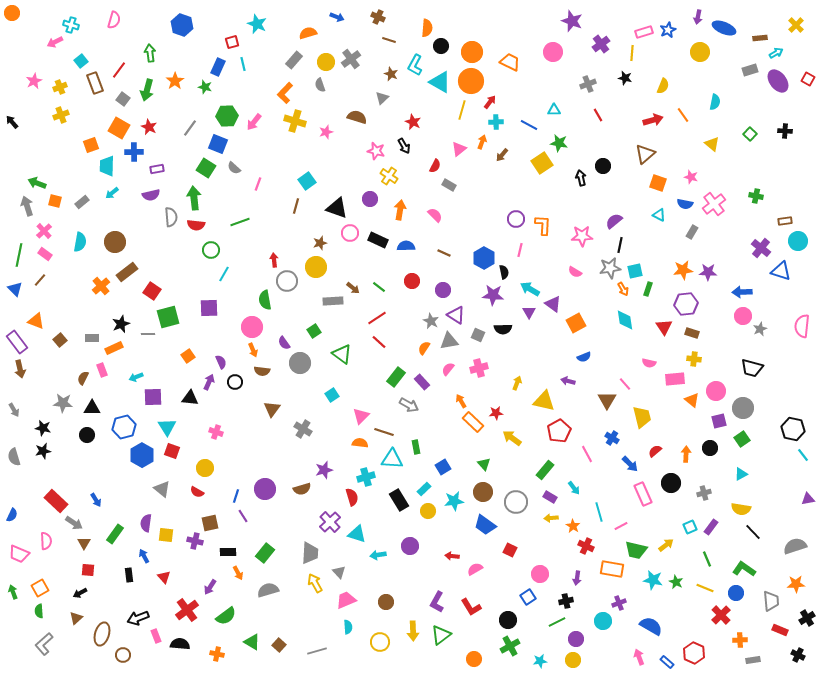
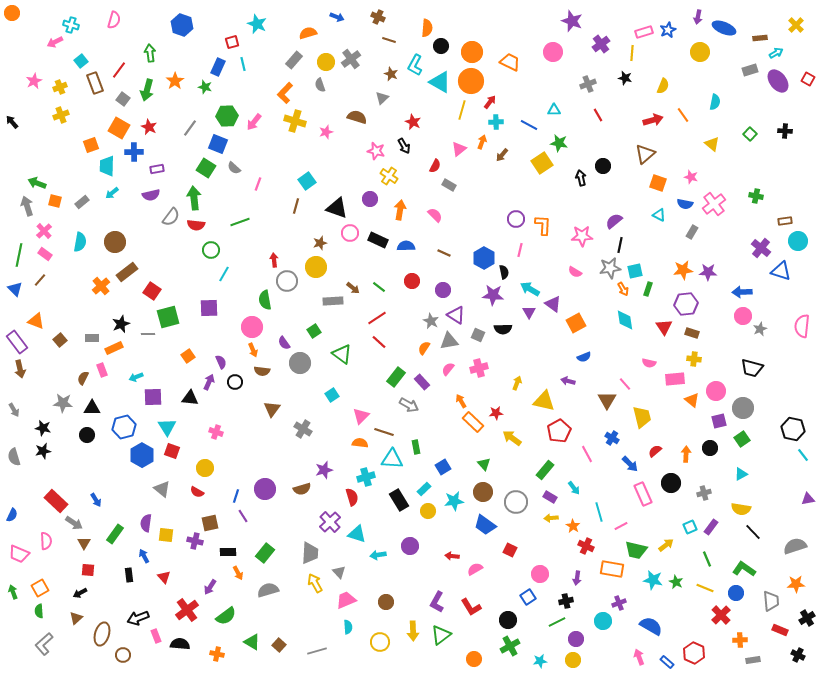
gray semicircle at (171, 217): rotated 42 degrees clockwise
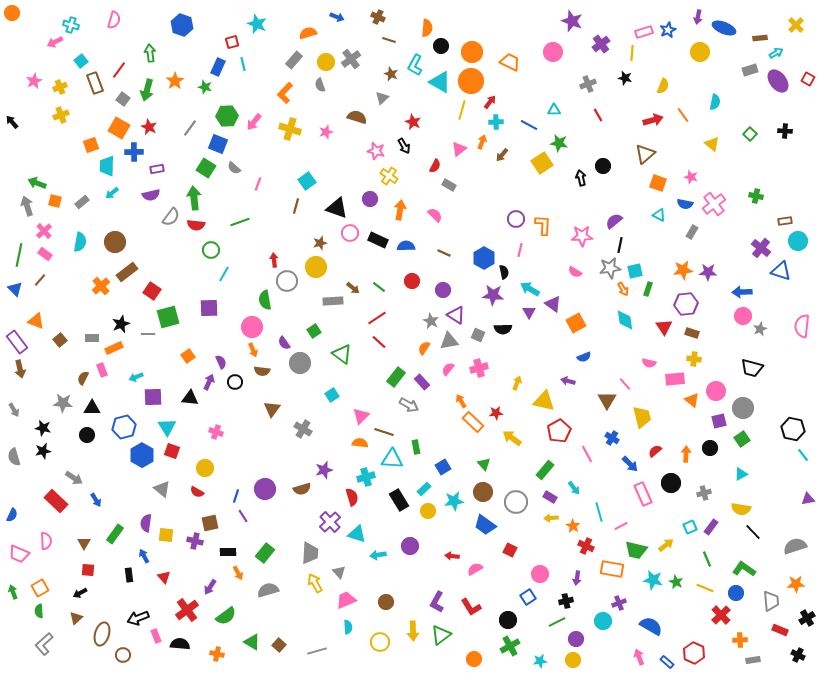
yellow cross at (295, 121): moved 5 px left, 8 px down
gray arrow at (74, 523): moved 45 px up
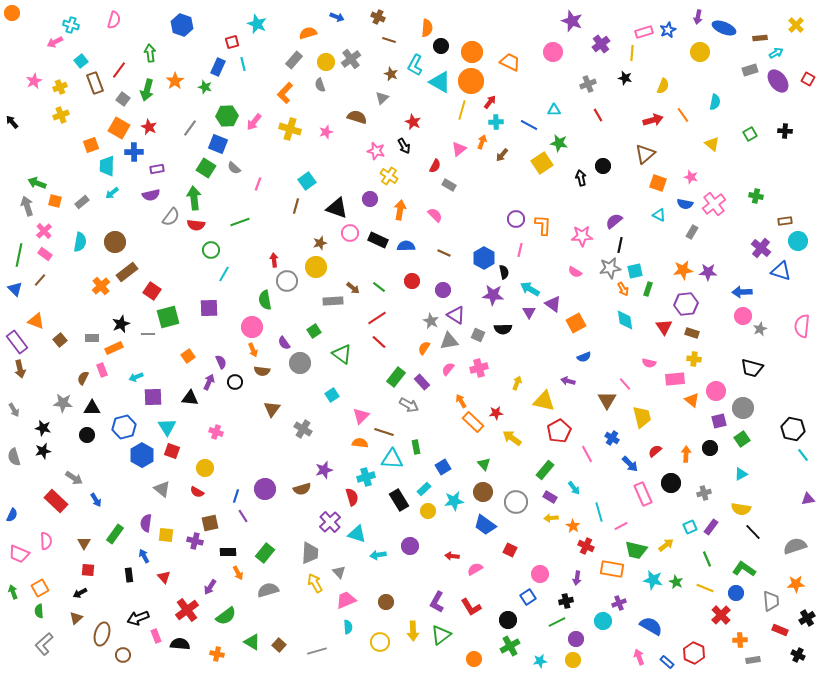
green square at (750, 134): rotated 16 degrees clockwise
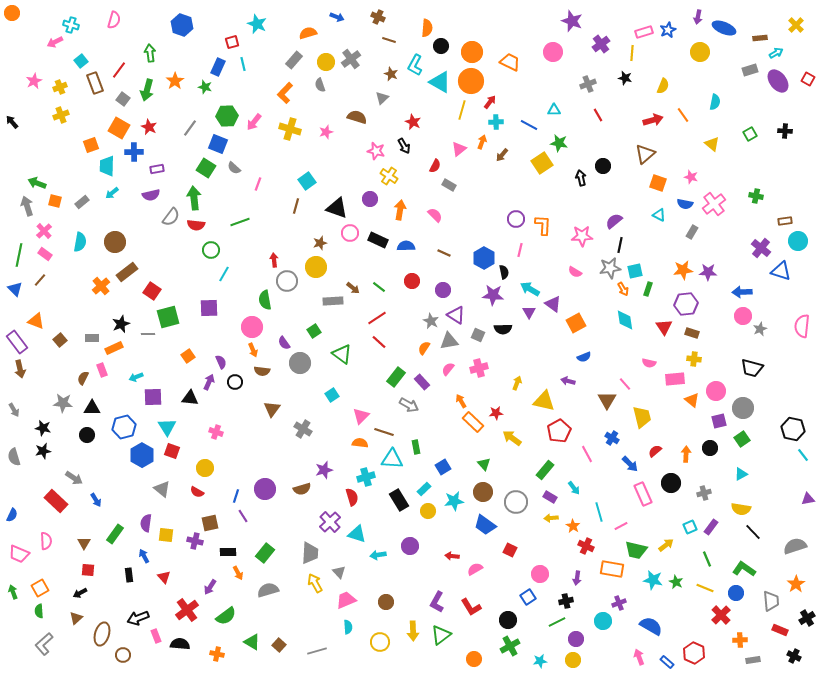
orange star at (796, 584): rotated 30 degrees counterclockwise
black cross at (798, 655): moved 4 px left, 1 px down
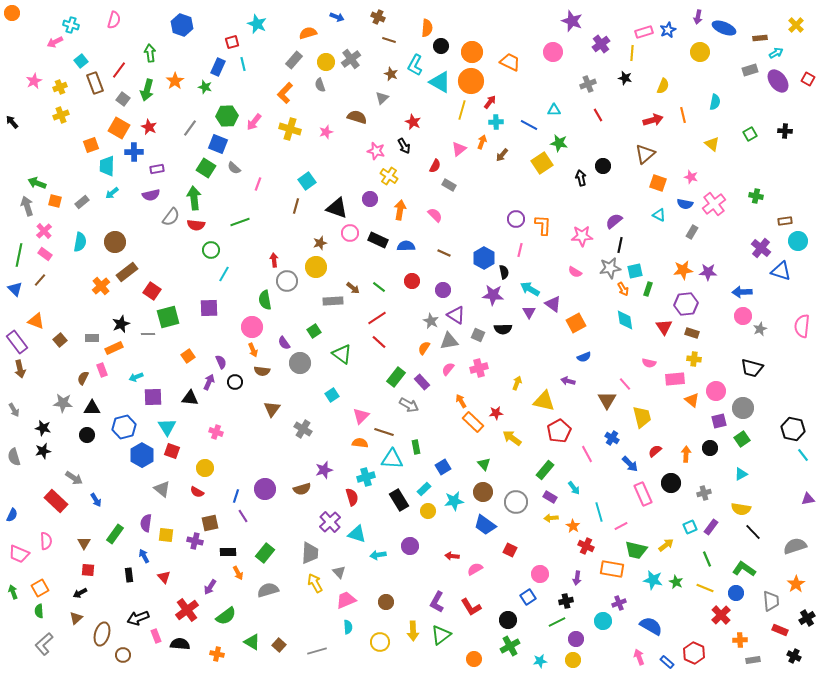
orange line at (683, 115): rotated 21 degrees clockwise
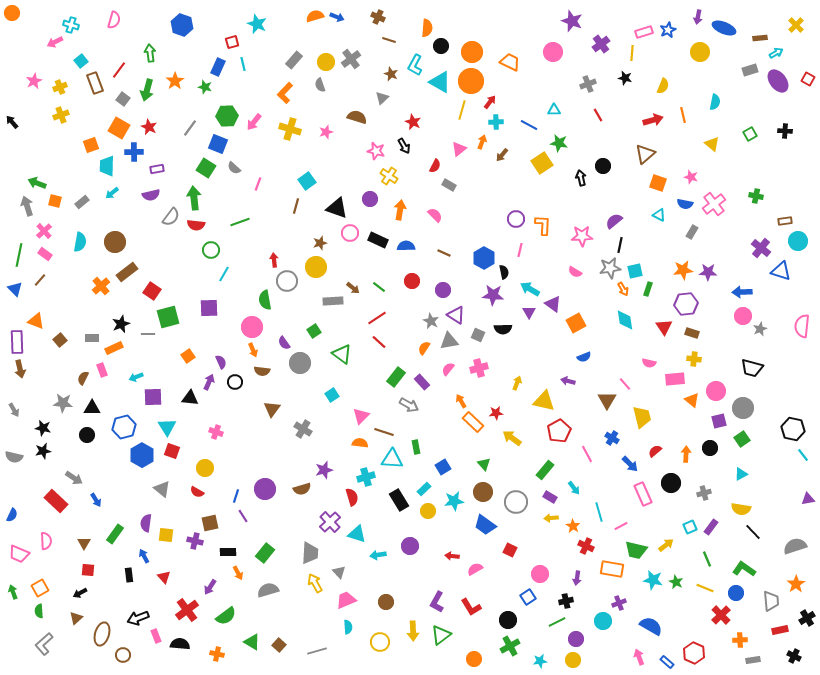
orange semicircle at (308, 33): moved 7 px right, 17 px up
purple rectangle at (17, 342): rotated 35 degrees clockwise
gray semicircle at (14, 457): rotated 60 degrees counterclockwise
red rectangle at (780, 630): rotated 35 degrees counterclockwise
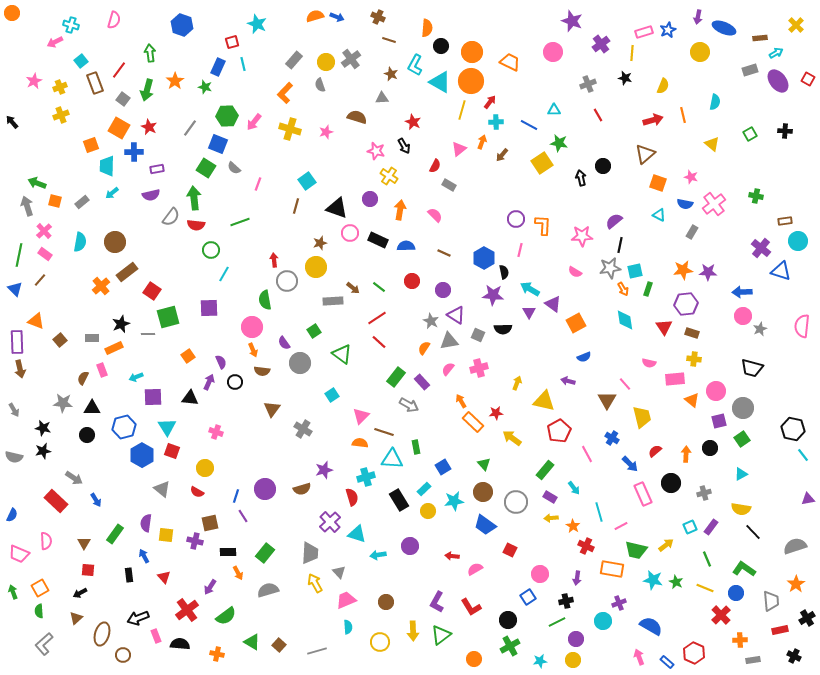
gray triangle at (382, 98): rotated 40 degrees clockwise
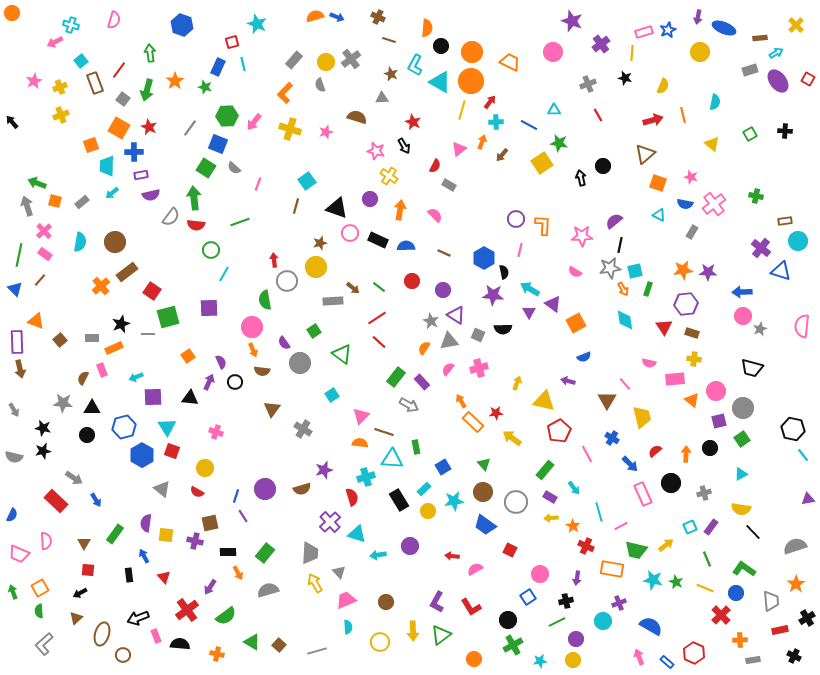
purple rectangle at (157, 169): moved 16 px left, 6 px down
green cross at (510, 646): moved 3 px right, 1 px up
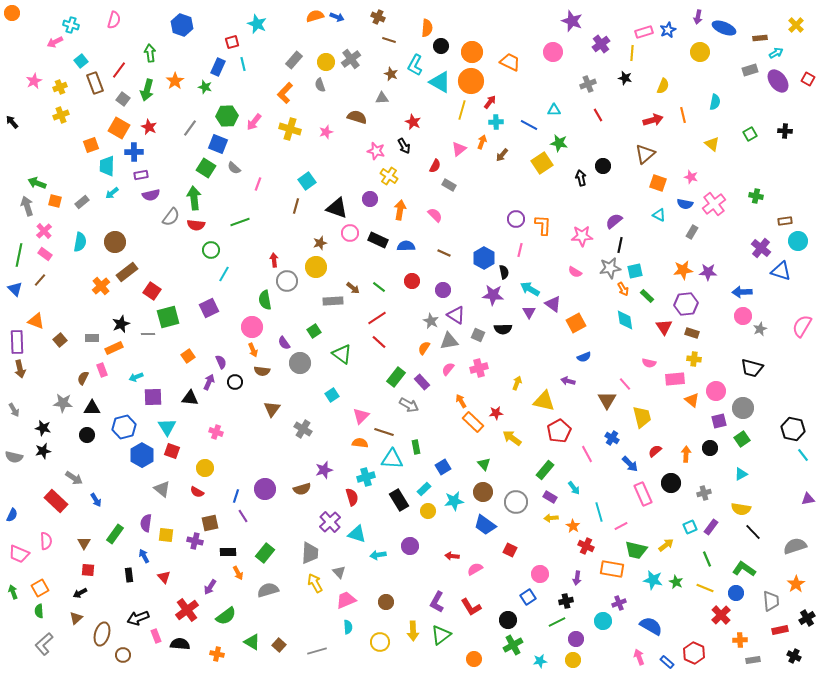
green rectangle at (648, 289): moved 1 px left, 7 px down; rotated 64 degrees counterclockwise
purple square at (209, 308): rotated 24 degrees counterclockwise
pink semicircle at (802, 326): rotated 25 degrees clockwise
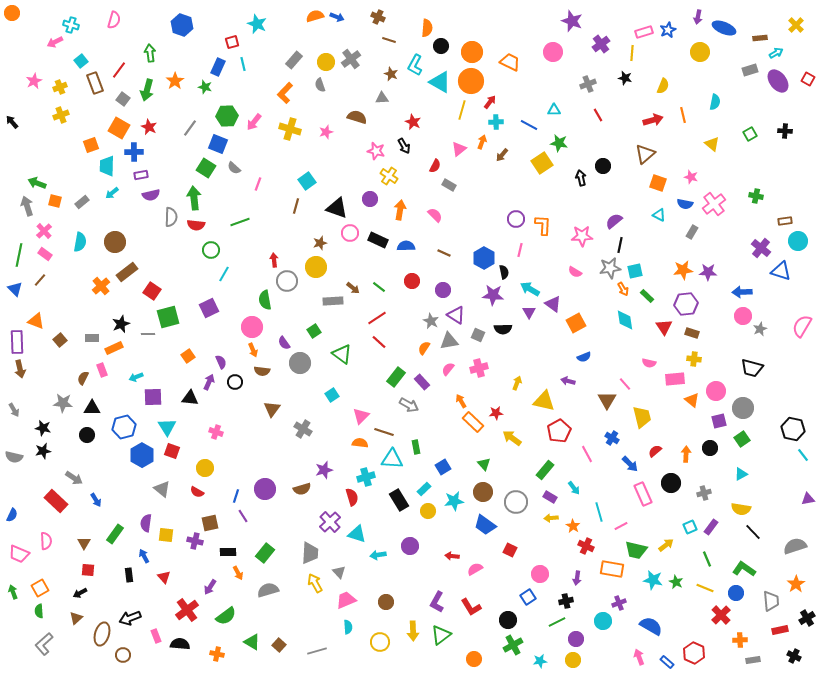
gray semicircle at (171, 217): rotated 36 degrees counterclockwise
black arrow at (138, 618): moved 8 px left
